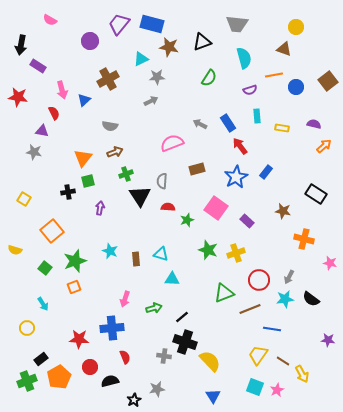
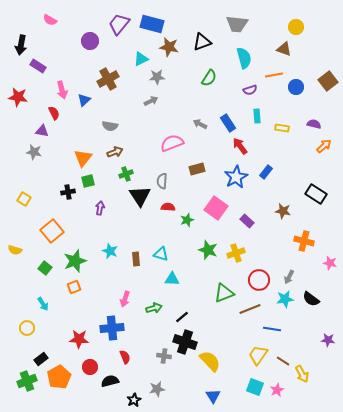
orange cross at (304, 239): moved 2 px down
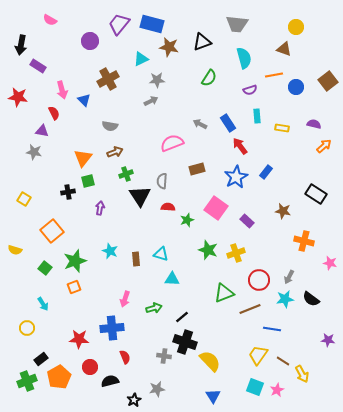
gray star at (157, 77): moved 3 px down
blue triangle at (84, 100): rotated 32 degrees counterclockwise
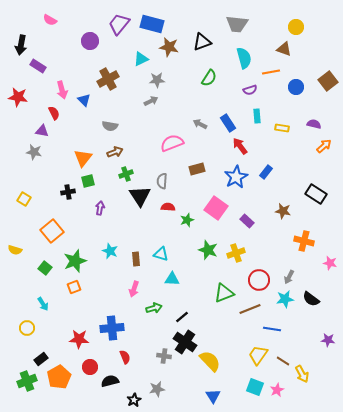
orange line at (274, 75): moved 3 px left, 3 px up
pink arrow at (125, 299): moved 9 px right, 10 px up
black cross at (185, 342): rotated 15 degrees clockwise
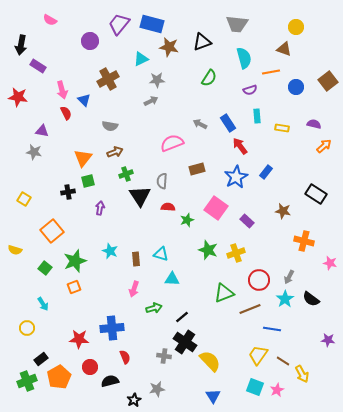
red semicircle at (54, 113): moved 12 px right
cyan star at (285, 299): rotated 24 degrees counterclockwise
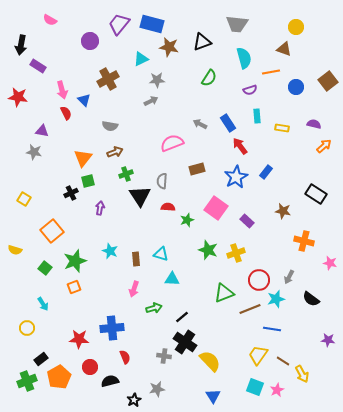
black cross at (68, 192): moved 3 px right, 1 px down; rotated 16 degrees counterclockwise
cyan star at (285, 299): moved 9 px left; rotated 18 degrees clockwise
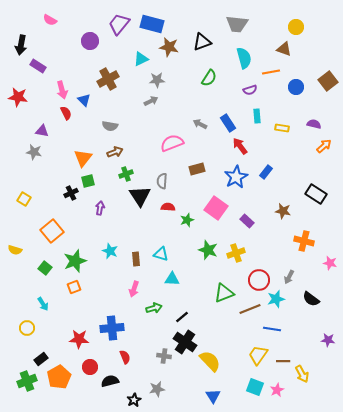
brown line at (283, 361): rotated 32 degrees counterclockwise
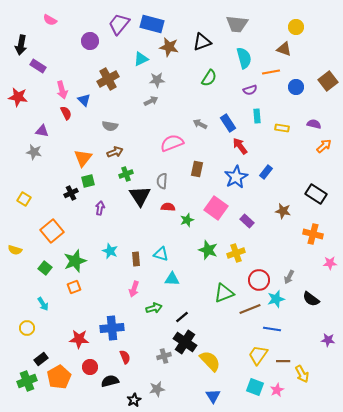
brown rectangle at (197, 169): rotated 63 degrees counterclockwise
orange cross at (304, 241): moved 9 px right, 7 px up
pink star at (330, 263): rotated 16 degrees counterclockwise
gray cross at (164, 356): rotated 24 degrees counterclockwise
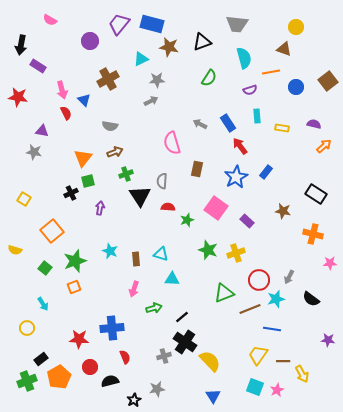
pink semicircle at (172, 143): rotated 85 degrees counterclockwise
